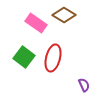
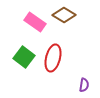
pink rectangle: moved 1 px left, 1 px up
purple semicircle: rotated 32 degrees clockwise
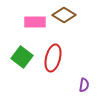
pink rectangle: rotated 35 degrees counterclockwise
green square: moved 2 px left
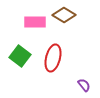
green square: moved 2 px left, 1 px up
purple semicircle: rotated 48 degrees counterclockwise
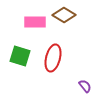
green square: rotated 20 degrees counterclockwise
purple semicircle: moved 1 px right, 1 px down
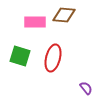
brown diamond: rotated 25 degrees counterclockwise
purple semicircle: moved 1 px right, 2 px down
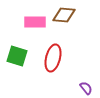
green square: moved 3 px left
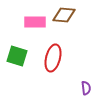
purple semicircle: rotated 32 degrees clockwise
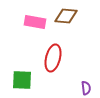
brown diamond: moved 2 px right, 1 px down
pink rectangle: rotated 10 degrees clockwise
green square: moved 5 px right, 24 px down; rotated 15 degrees counterclockwise
